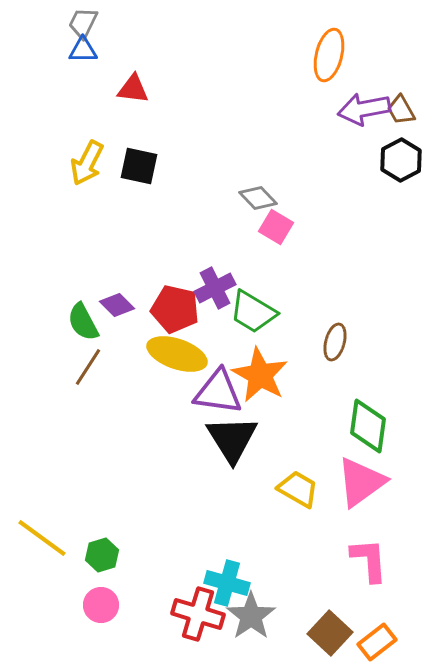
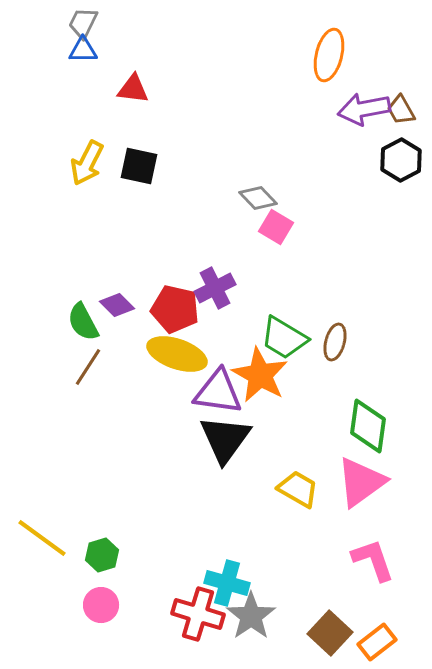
green trapezoid: moved 31 px right, 26 px down
black triangle: moved 7 px left; rotated 8 degrees clockwise
pink L-shape: moved 4 px right; rotated 15 degrees counterclockwise
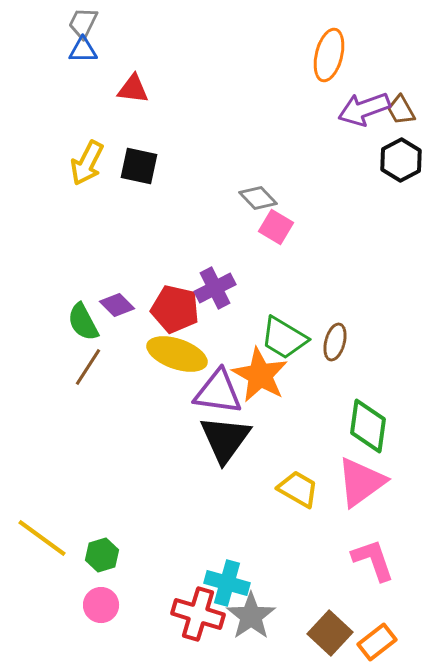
purple arrow: rotated 9 degrees counterclockwise
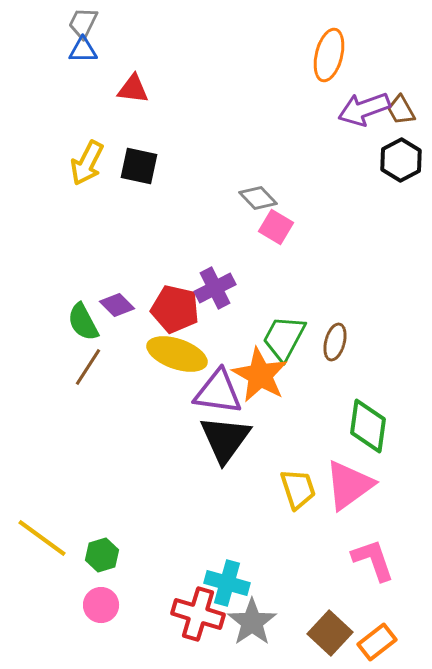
green trapezoid: rotated 87 degrees clockwise
pink triangle: moved 12 px left, 3 px down
yellow trapezoid: rotated 42 degrees clockwise
gray star: moved 1 px right, 6 px down
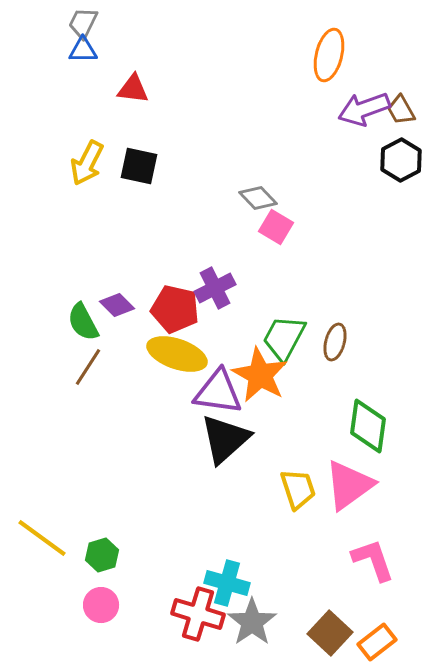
black triangle: rotated 12 degrees clockwise
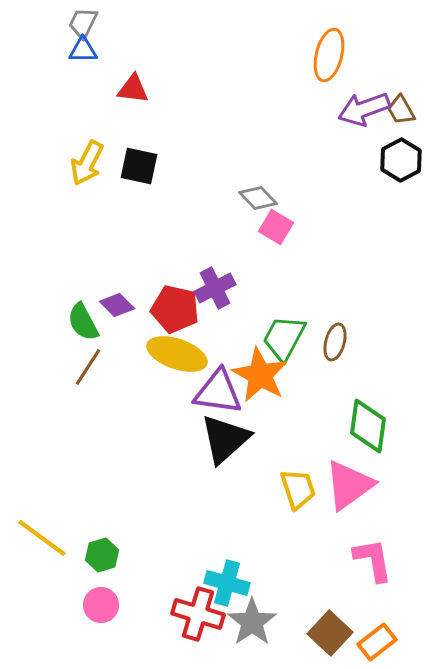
pink L-shape: rotated 9 degrees clockwise
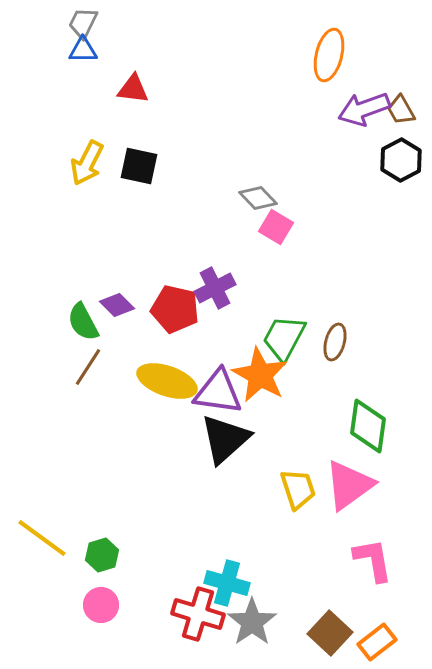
yellow ellipse: moved 10 px left, 27 px down
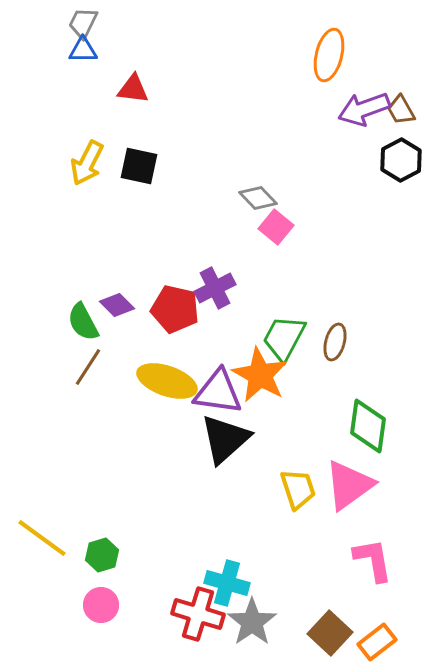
pink square: rotated 8 degrees clockwise
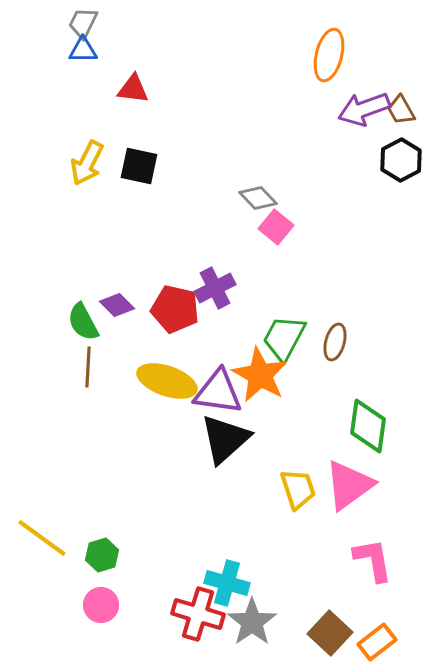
brown line: rotated 30 degrees counterclockwise
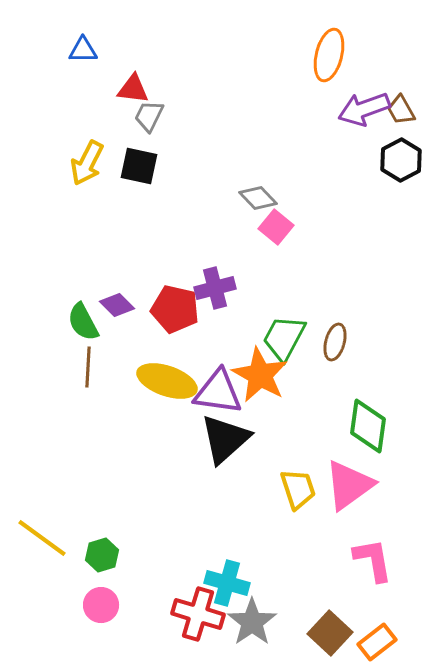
gray trapezoid: moved 66 px right, 93 px down
purple cross: rotated 12 degrees clockwise
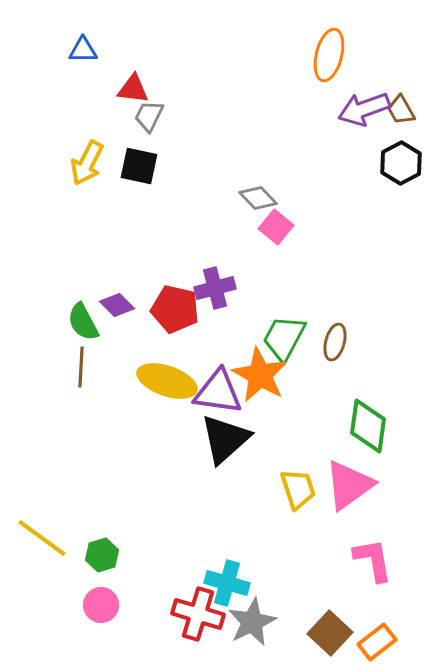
black hexagon: moved 3 px down
brown line: moved 7 px left
gray star: rotated 9 degrees clockwise
